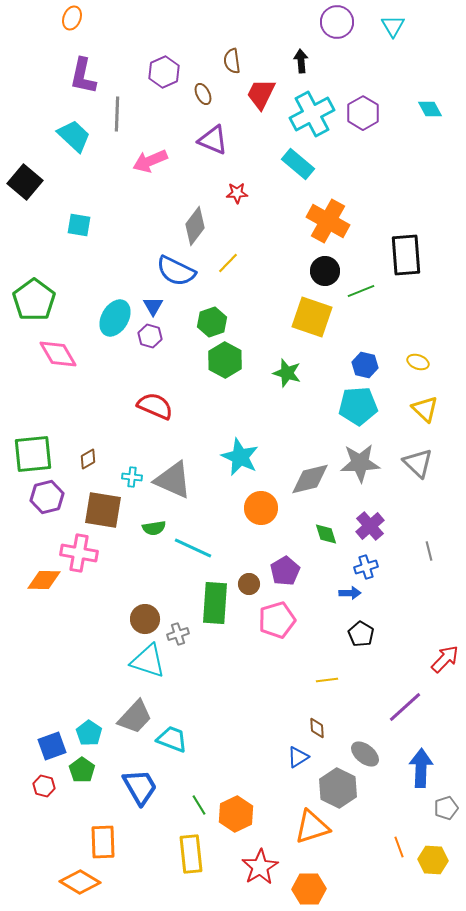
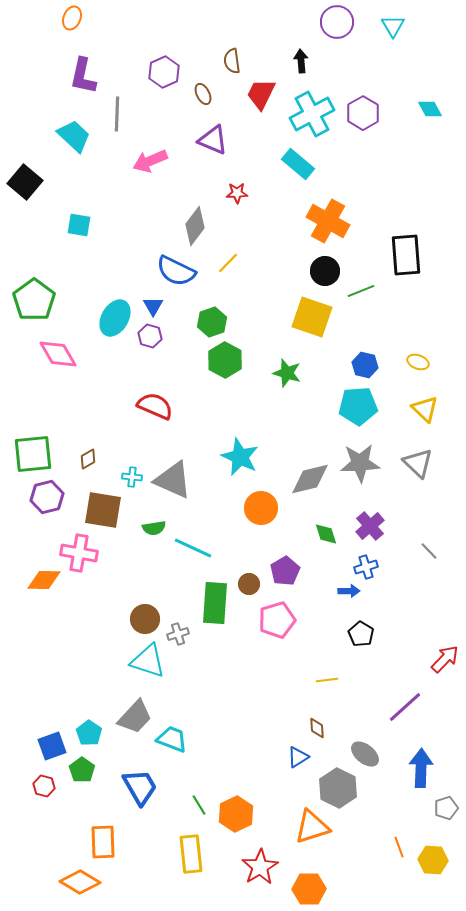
gray line at (429, 551): rotated 30 degrees counterclockwise
blue arrow at (350, 593): moved 1 px left, 2 px up
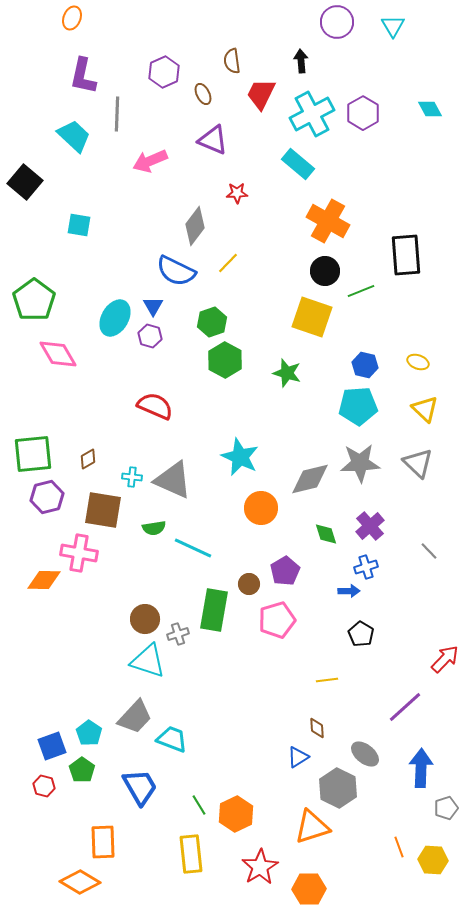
green rectangle at (215, 603): moved 1 px left, 7 px down; rotated 6 degrees clockwise
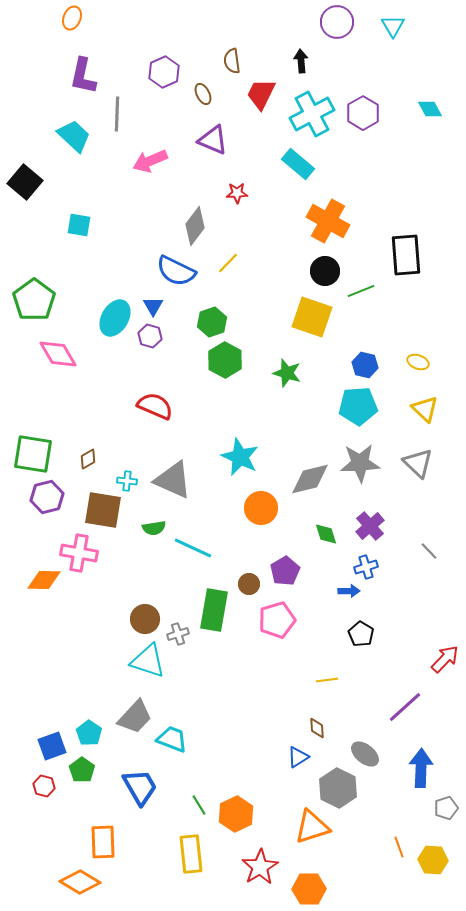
green square at (33, 454): rotated 15 degrees clockwise
cyan cross at (132, 477): moved 5 px left, 4 px down
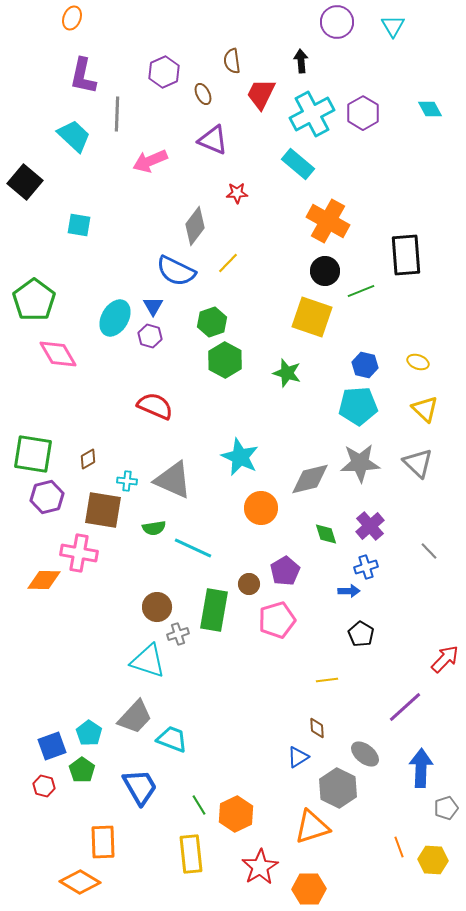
brown circle at (145, 619): moved 12 px right, 12 px up
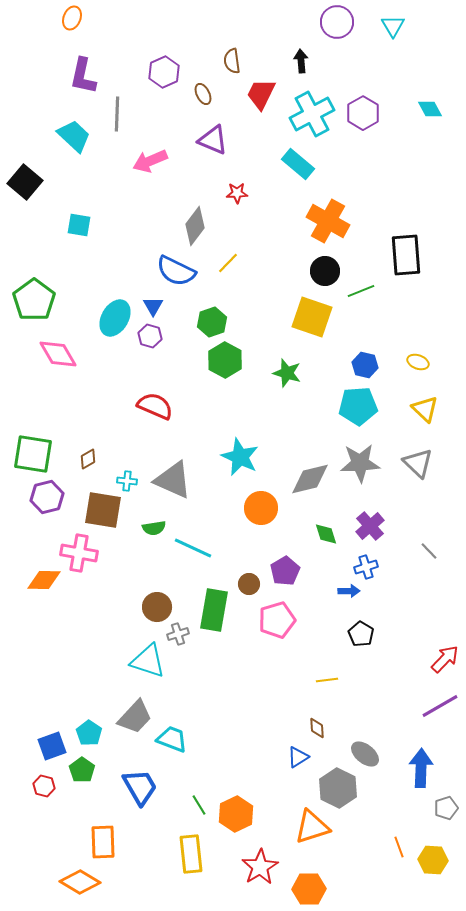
purple line at (405, 707): moved 35 px right, 1 px up; rotated 12 degrees clockwise
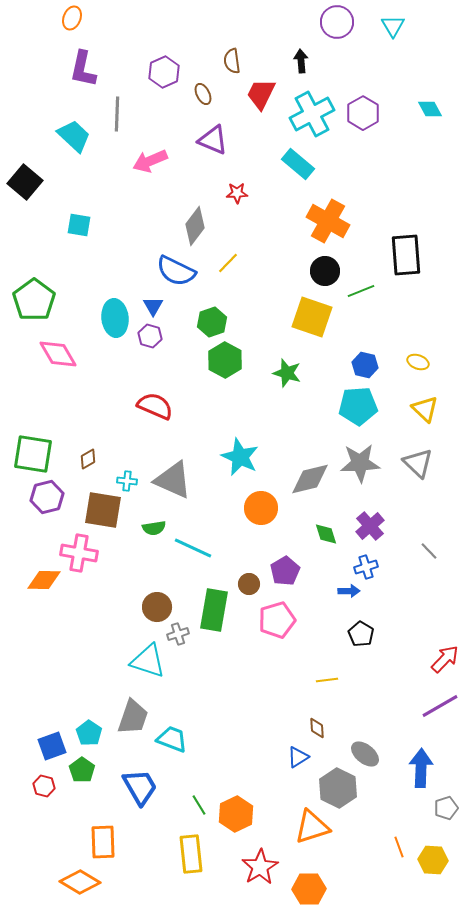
purple L-shape at (83, 76): moved 7 px up
cyan ellipse at (115, 318): rotated 36 degrees counterclockwise
gray trapezoid at (135, 717): moved 2 px left; rotated 24 degrees counterclockwise
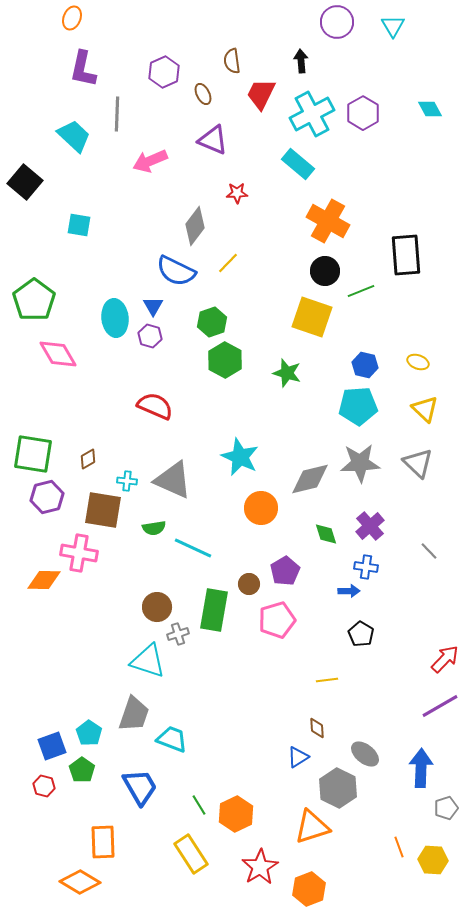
blue cross at (366, 567): rotated 25 degrees clockwise
gray trapezoid at (133, 717): moved 1 px right, 3 px up
yellow rectangle at (191, 854): rotated 27 degrees counterclockwise
orange hexagon at (309, 889): rotated 20 degrees counterclockwise
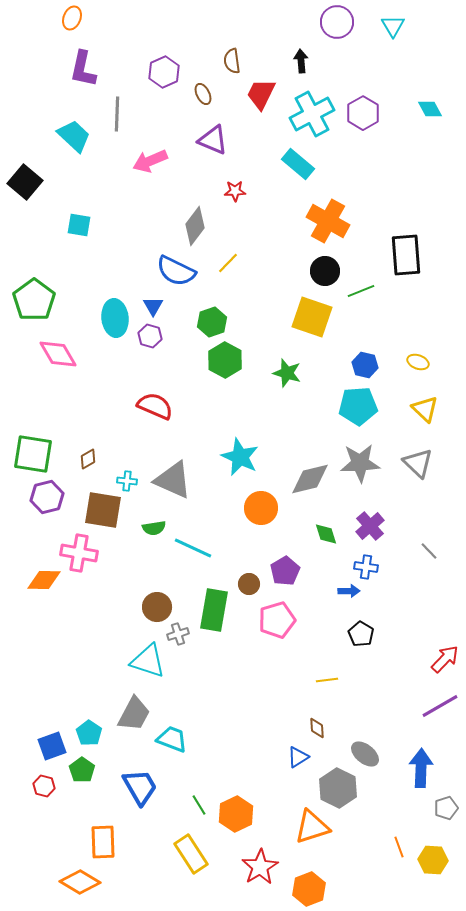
red star at (237, 193): moved 2 px left, 2 px up
gray trapezoid at (134, 714): rotated 9 degrees clockwise
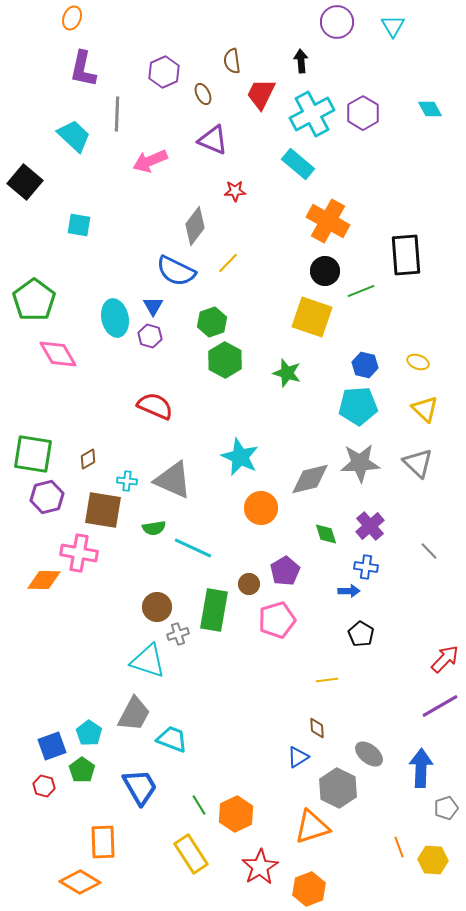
cyan ellipse at (115, 318): rotated 6 degrees counterclockwise
gray ellipse at (365, 754): moved 4 px right
